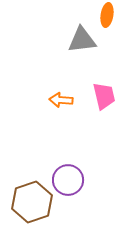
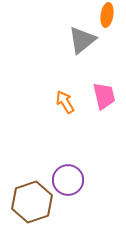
gray triangle: rotated 32 degrees counterclockwise
orange arrow: moved 4 px right, 2 px down; rotated 55 degrees clockwise
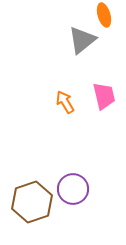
orange ellipse: moved 3 px left; rotated 25 degrees counterclockwise
purple circle: moved 5 px right, 9 px down
